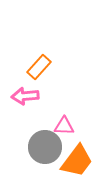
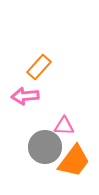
orange trapezoid: moved 3 px left
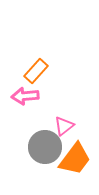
orange rectangle: moved 3 px left, 4 px down
pink triangle: rotated 40 degrees counterclockwise
orange trapezoid: moved 1 px right, 2 px up
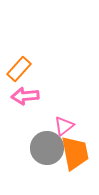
orange rectangle: moved 17 px left, 2 px up
gray circle: moved 2 px right, 1 px down
orange trapezoid: moved 6 px up; rotated 48 degrees counterclockwise
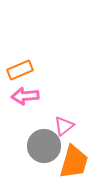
orange rectangle: moved 1 px right, 1 px down; rotated 25 degrees clockwise
gray circle: moved 3 px left, 2 px up
orange trapezoid: moved 1 px left, 9 px down; rotated 27 degrees clockwise
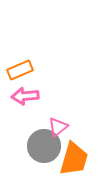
pink triangle: moved 6 px left, 1 px down
orange trapezoid: moved 3 px up
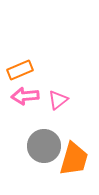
pink triangle: moved 27 px up
